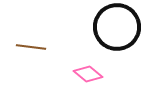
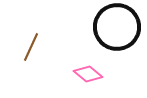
brown line: rotated 72 degrees counterclockwise
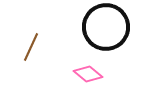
black circle: moved 11 px left
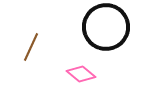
pink diamond: moved 7 px left
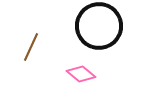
black circle: moved 7 px left, 1 px up
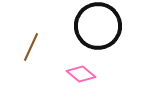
black circle: moved 1 px left
